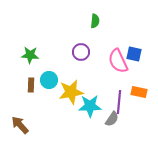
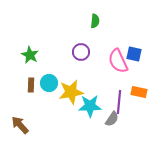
green star: rotated 24 degrees clockwise
cyan circle: moved 3 px down
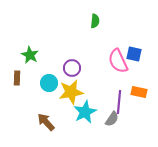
purple circle: moved 9 px left, 16 px down
brown rectangle: moved 14 px left, 7 px up
cyan star: moved 5 px left, 6 px down; rotated 25 degrees counterclockwise
brown arrow: moved 26 px right, 3 px up
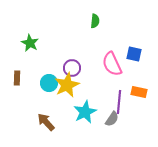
green star: moved 12 px up
pink semicircle: moved 6 px left, 3 px down
yellow star: moved 4 px left, 7 px up; rotated 15 degrees counterclockwise
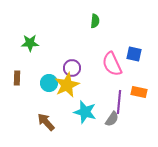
green star: rotated 30 degrees counterclockwise
cyan star: rotated 30 degrees counterclockwise
